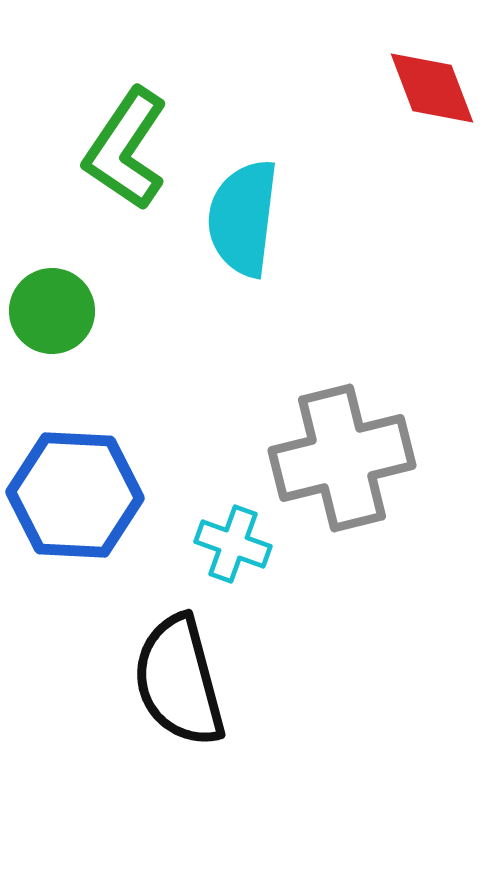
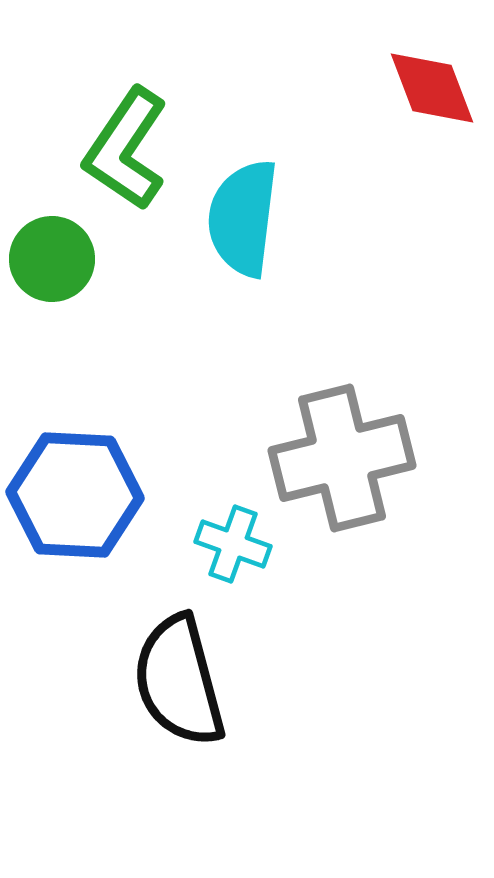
green circle: moved 52 px up
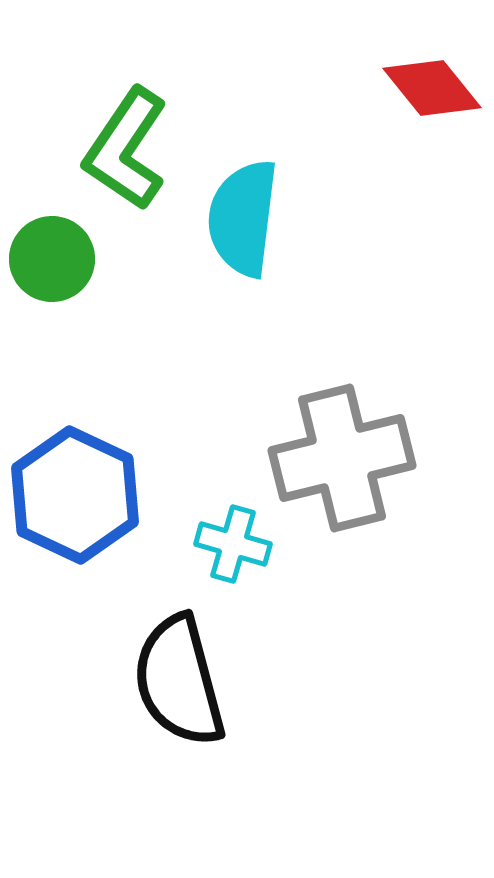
red diamond: rotated 18 degrees counterclockwise
blue hexagon: rotated 22 degrees clockwise
cyan cross: rotated 4 degrees counterclockwise
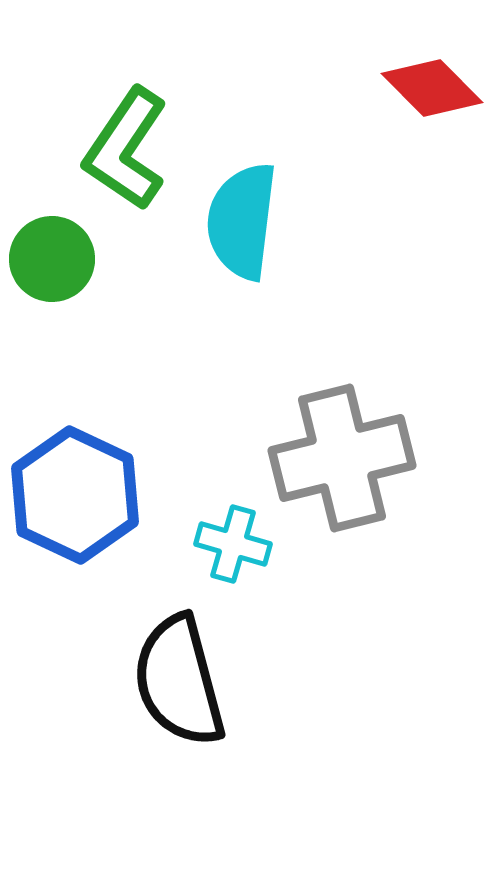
red diamond: rotated 6 degrees counterclockwise
cyan semicircle: moved 1 px left, 3 px down
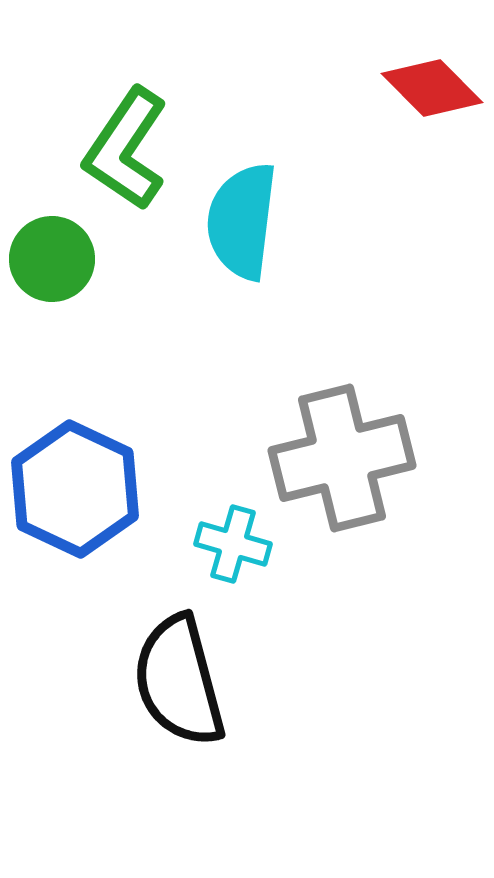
blue hexagon: moved 6 px up
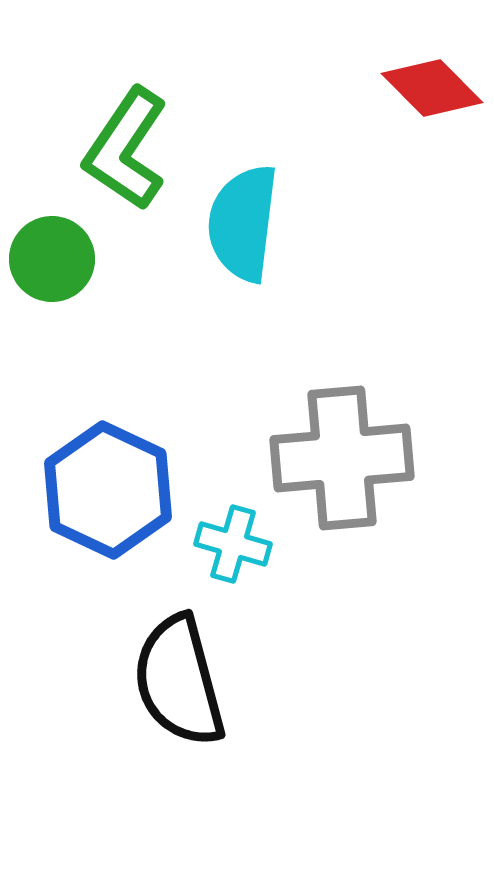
cyan semicircle: moved 1 px right, 2 px down
gray cross: rotated 9 degrees clockwise
blue hexagon: moved 33 px right, 1 px down
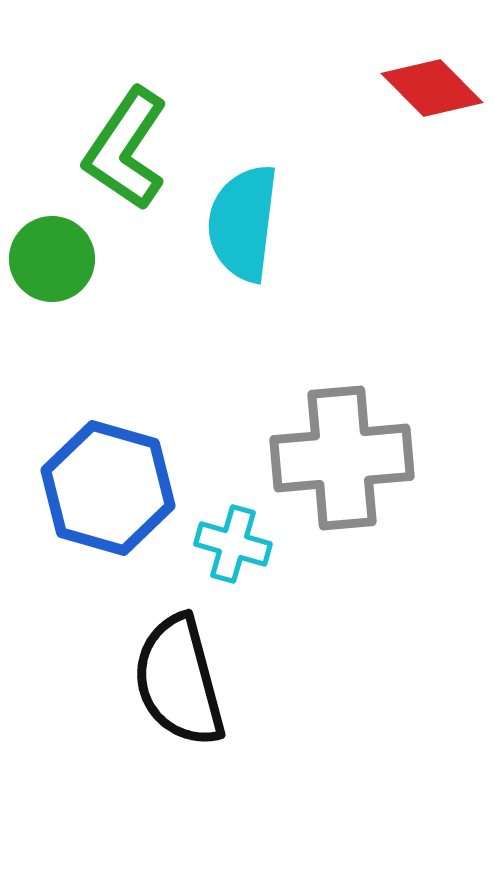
blue hexagon: moved 2 px up; rotated 9 degrees counterclockwise
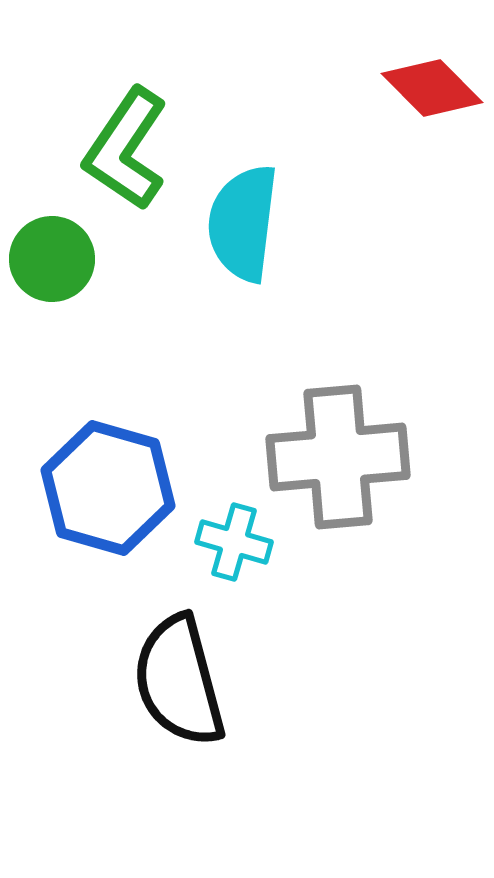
gray cross: moved 4 px left, 1 px up
cyan cross: moved 1 px right, 2 px up
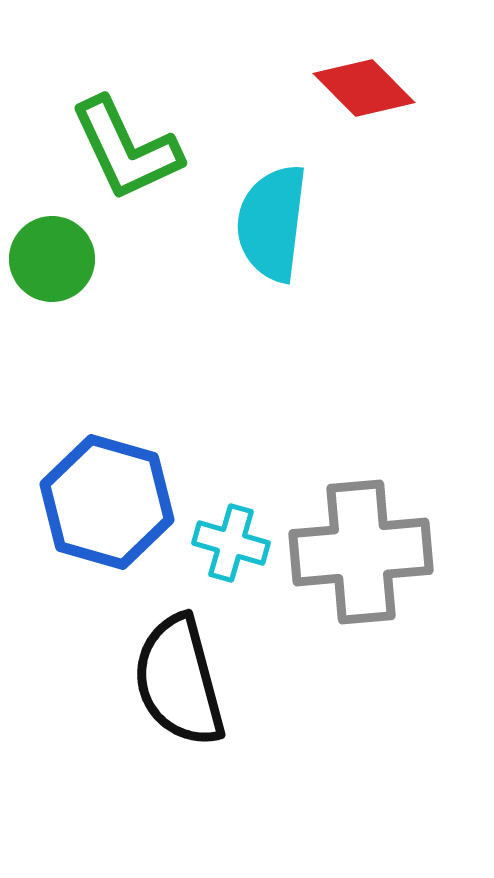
red diamond: moved 68 px left
green L-shape: rotated 59 degrees counterclockwise
cyan semicircle: moved 29 px right
gray cross: moved 23 px right, 95 px down
blue hexagon: moved 1 px left, 14 px down
cyan cross: moved 3 px left, 1 px down
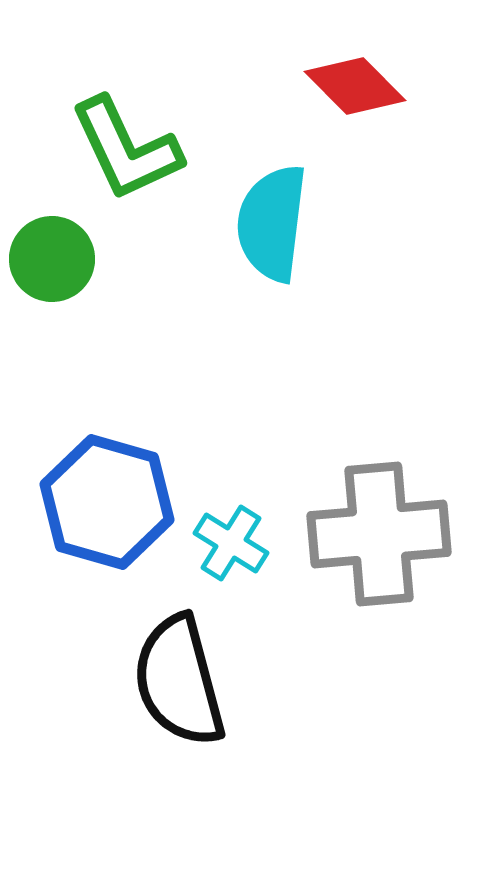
red diamond: moved 9 px left, 2 px up
cyan cross: rotated 16 degrees clockwise
gray cross: moved 18 px right, 18 px up
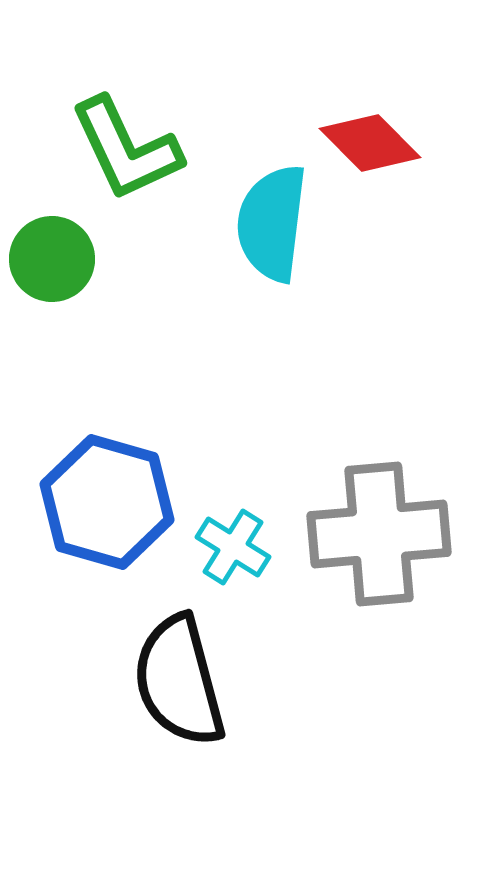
red diamond: moved 15 px right, 57 px down
cyan cross: moved 2 px right, 4 px down
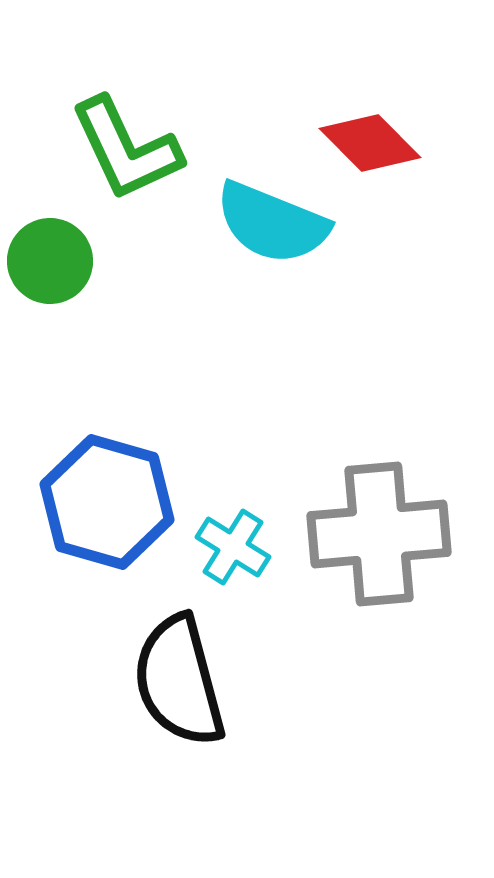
cyan semicircle: rotated 75 degrees counterclockwise
green circle: moved 2 px left, 2 px down
